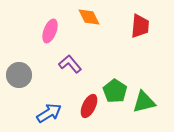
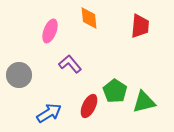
orange diamond: moved 1 px down; rotated 20 degrees clockwise
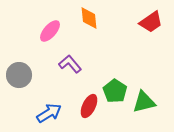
red trapezoid: moved 11 px right, 4 px up; rotated 50 degrees clockwise
pink ellipse: rotated 20 degrees clockwise
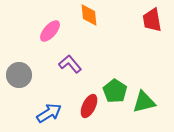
orange diamond: moved 3 px up
red trapezoid: moved 1 px right, 2 px up; rotated 115 degrees clockwise
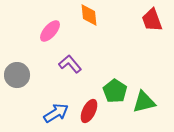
red trapezoid: rotated 10 degrees counterclockwise
gray circle: moved 2 px left
red ellipse: moved 5 px down
blue arrow: moved 7 px right
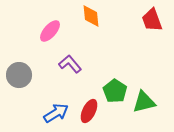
orange diamond: moved 2 px right, 1 px down
gray circle: moved 2 px right
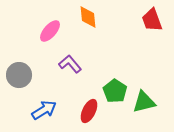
orange diamond: moved 3 px left, 1 px down
blue arrow: moved 12 px left, 3 px up
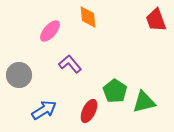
red trapezoid: moved 4 px right
